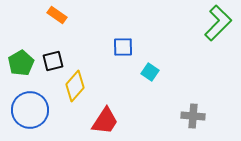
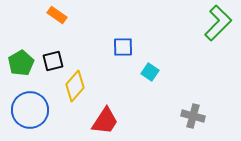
gray cross: rotated 10 degrees clockwise
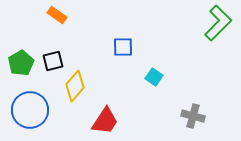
cyan square: moved 4 px right, 5 px down
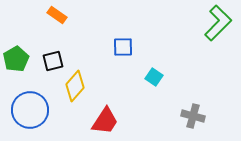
green pentagon: moved 5 px left, 4 px up
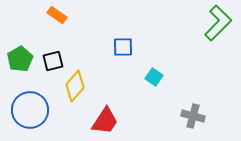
green pentagon: moved 4 px right
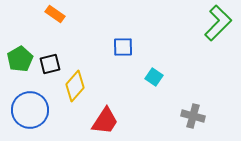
orange rectangle: moved 2 px left, 1 px up
black square: moved 3 px left, 3 px down
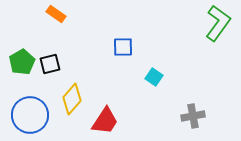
orange rectangle: moved 1 px right
green L-shape: rotated 9 degrees counterclockwise
green pentagon: moved 2 px right, 3 px down
yellow diamond: moved 3 px left, 13 px down
blue circle: moved 5 px down
gray cross: rotated 25 degrees counterclockwise
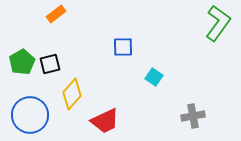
orange rectangle: rotated 72 degrees counterclockwise
yellow diamond: moved 5 px up
red trapezoid: rotated 32 degrees clockwise
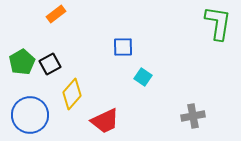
green L-shape: rotated 27 degrees counterclockwise
black square: rotated 15 degrees counterclockwise
cyan square: moved 11 px left
